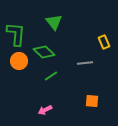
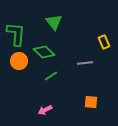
orange square: moved 1 px left, 1 px down
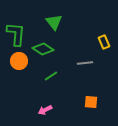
green diamond: moved 1 px left, 3 px up; rotated 10 degrees counterclockwise
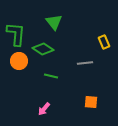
green line: rotated 48 degrees clockwise
pink arrow: moved 1 px left, 1 px up; rotated 24 degrees counterclockwise
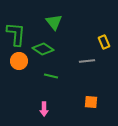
gray line: moved 2 px right, 2 px up
pink arrow: rotated 40 degrees counterclockwise
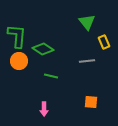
green triangle: moved 33 px right
green L-shape: moved 1 px right, 2 px down
